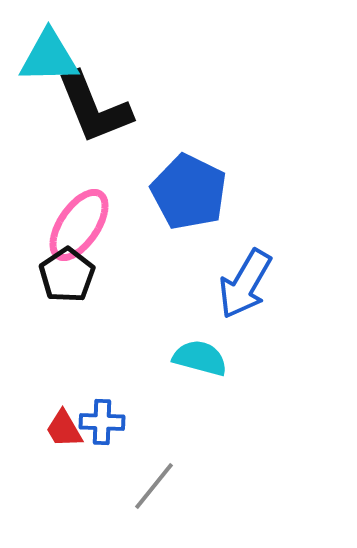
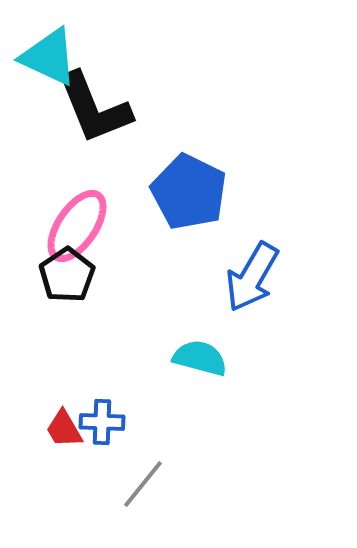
cyan triangle: rotated 26 degrees clockwise
pink ellipse: moved 2 px left, 1 px down
blue arrow: moved 7 px right, 7 px up
gray line: moved 11 px left, 2 px up
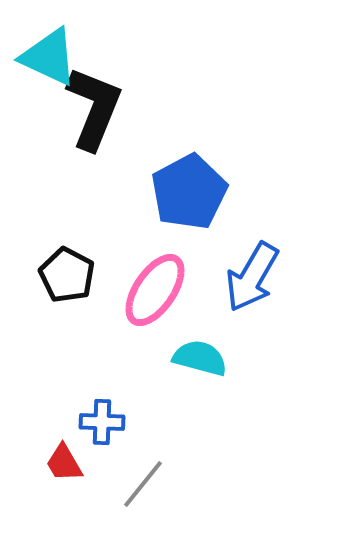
black L-shape: rotated 136 degrees counterclockwise
blue pentagon: rotated 18 degrees clockwise
pink ellipse: moved 78 px right, 64 px down
black pentagon: rotated 10 degrees counterclockwise
red trapezoid: moved 34 px down
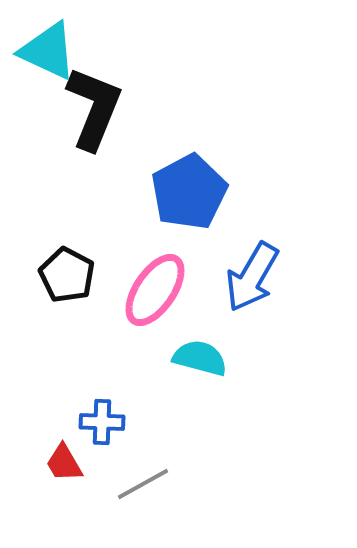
cyan triangle: moved 1 px left, 6 px up
gray line: rotated 22 degrees clockwise
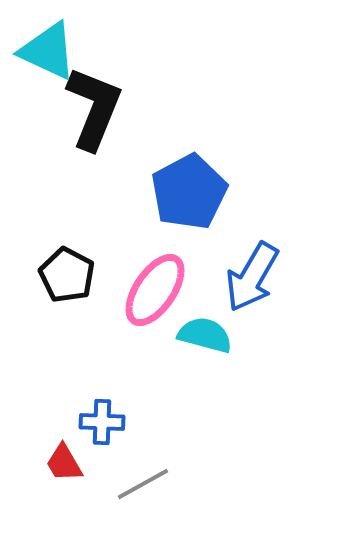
cyan semicircle: moved 5 px right, 23 px up
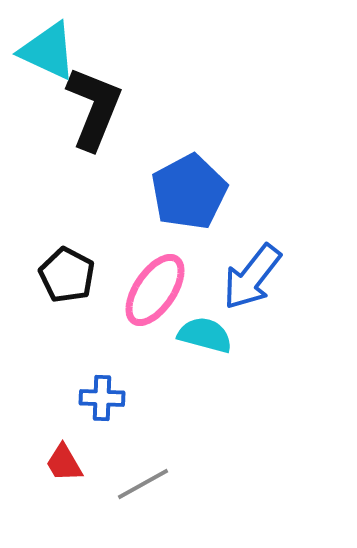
blue arrow: rotated 8 degrees clockwise
blue cross: moved 24 px up
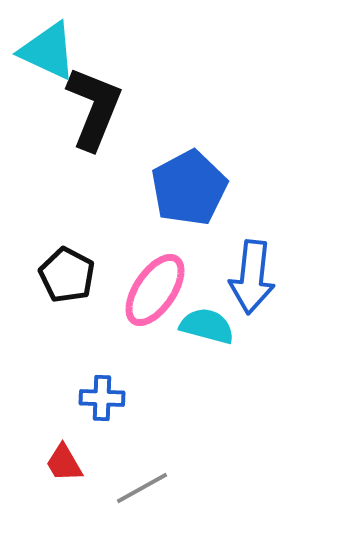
blue pentagon: moved 4 px up
blue arrow: rotated 32 degrees counterclockwise
cyan semicircle: moved 2 px right, 9 px up
gray line: moved 1 px left, 4 px down
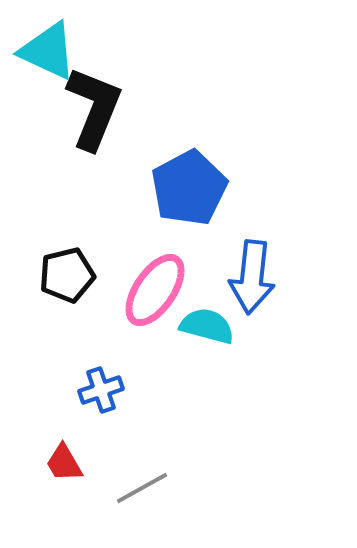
black pentagon: rotated 30 degrees clockwise
blue cross: moved 1 px left, 8 px up; rotated 21 degrees counterclockwise
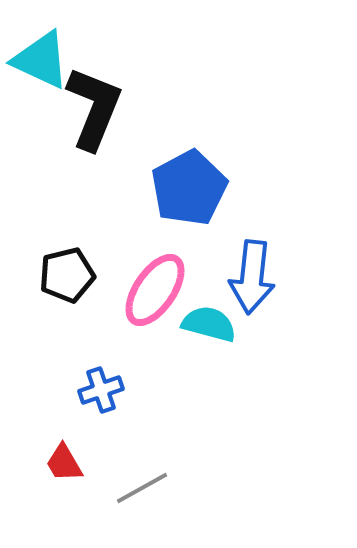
cyan triangle: moved 7 px left, 9 px down
cyan semicircle: moved 2 px right, 2 px up
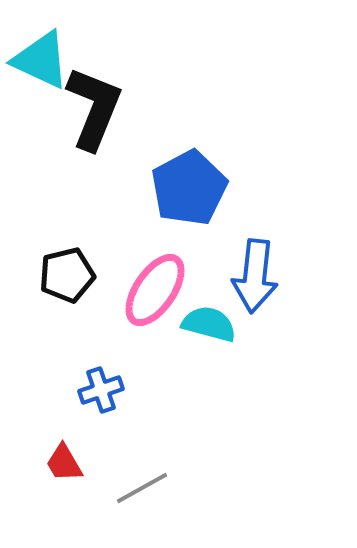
blue arrow: moved 3 px right, 1 px up
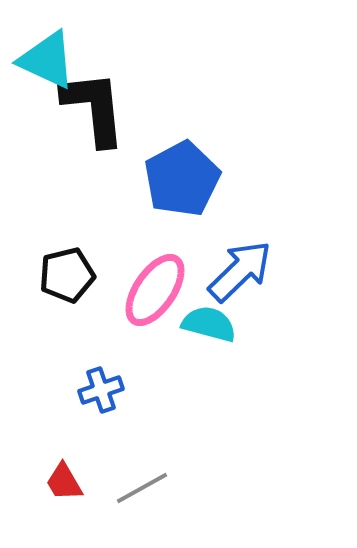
cyan triangle: moved 6 px right
black L-shape: rotated 28 degrees counterclockwise
blue pentagon: moved 7 px left, 9 px up
blue arrow: moved 15 px left, 5 px up; rotated 140 degrees counterclockwise
red trapezoid: moved 19 px down
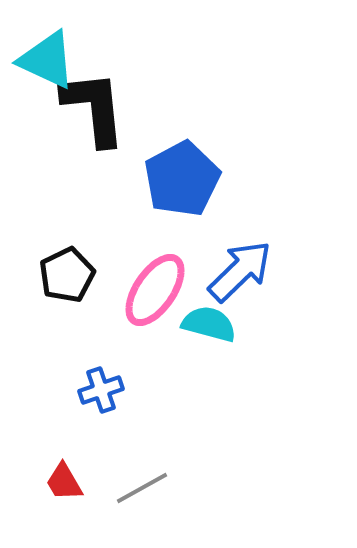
black pentagon: rotated 12 degrees counterclockwise
